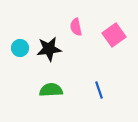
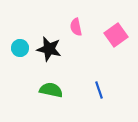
pink square: moved 2 px right
black star: rotated 20 degrees clockwise
green semicircle: rotated 15 degrees clockwise
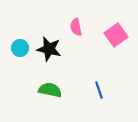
green semicircle: moved 1 px left
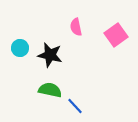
black star: moved 1 px right, 6 px down
blue line: moved 24 px left, 16 px down; rotated 24 degrees counterclockwise
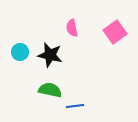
pink semicircle: moved 4 px left, 1 px down
pink square: moved 1 px left, 3 px up
cyan circle: moved 4 px down
blue line: rotated 54 degrees counterclockwise
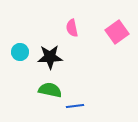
pink square: moved 2 px right
black star: moved 2 px down; rotated 15 degrees counterclockwise
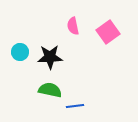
pink semicircle: moved 1 px right, 2 px up
pink square: moved 9 px left
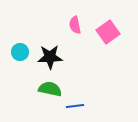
pink semicircle: moved 2 px right, 1 px up
green semicircle: moved 1 px up
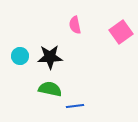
pink square: moved 13 px right
cyan circle: moved 4 px down
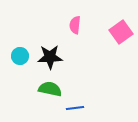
pink semicircle: rotated 18 degrees clockwise
blue line: moved 2 px down
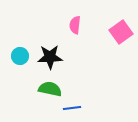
blue line: moved 3 px left
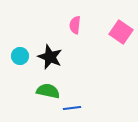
pink square: rotated 20 degrees counterclockwise
black star: rotated 25 degrees clockwise
green semicircle: moved 2 px left, 2 px down
